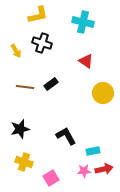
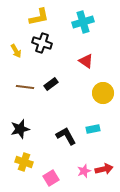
yellow L-shape: moved 1 px right, 2 px down
cyan cross: rotated 30 degrees counterclockwise
cyan rectangle: moved 22 px up
pink star: rotated 16 degrees counterclockwise
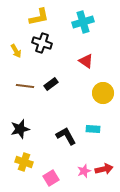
brown line: moved 1 px up
cyan rectangle: rotated 16 degrees clockwise
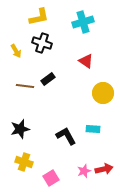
black rectangle: moved 3 px left, 5 px up
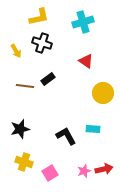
pink square: moved 1 px left, 5 px up
